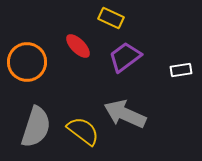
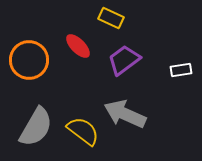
purple trapezoid: moved 1 px left, 3 px down
orange circle: moved 2 px right, 2 px up
gray semicircle: rotated 12 degrees clockwise
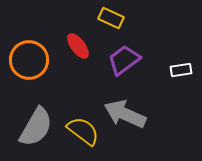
red ellipse: rotated 8 degrees clockwise
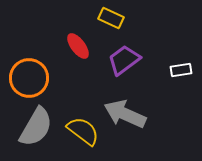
orange circle: moved 18 px down
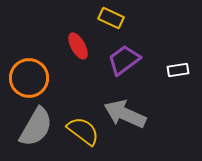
red ellipse: rotated 8 degrees clockwise
white rectangle: moved 3 px left
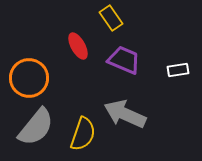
yellow rectangle: rotated 30 degrees clockwise
purple trapezoid: rotated 60 degrees clockwise
gray semicircle: rotated 9 degrees clockwise
yellow semicircle: moved 3 px down; rotated 72 degrees clockwise
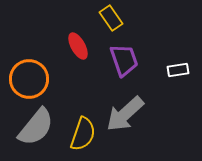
purple trapezoid: rotated 48 degrees clockwise
orange circle: moved 1 px down
gray arrow: rotated 66 degrees counterclockwise
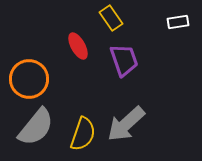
white rectangle: moved 48 px up
gray arrow: moved 1 px right, 10 px down
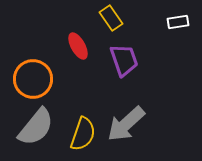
orange circle: moved 4 px right
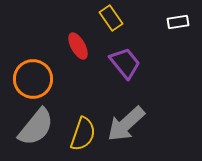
purple trapezoid: moved 1 px right, 3 px down; rotated 20 degrees counterclockwise
